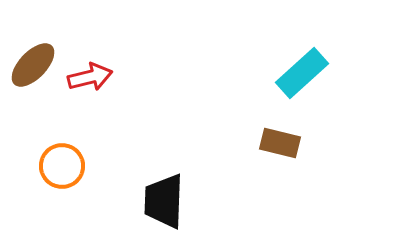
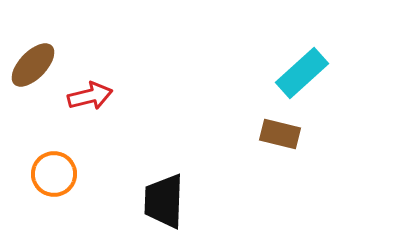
red arrow: moved 19 px down
brown rectangle: moved 9 px up
orange circle: moved 8 px left, 8 px down
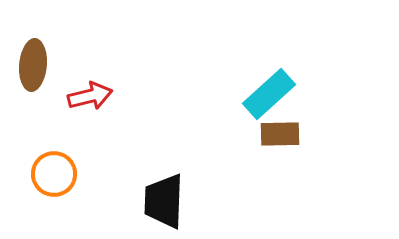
brown ellipse: rotated 39 degrees counterclockwise
cyan rectangle: moved 33 px left, 21 px down
brown rectangle: rotated 15 degrees counterclockwise
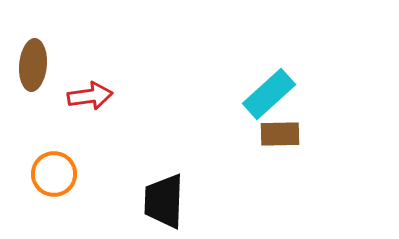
red arrow: rotated 6 degrees clockwise
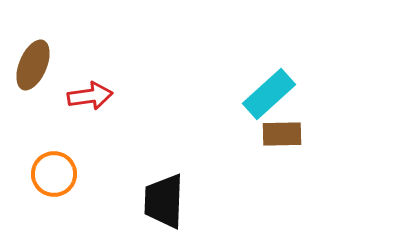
brown ellipse: rotated 18 degrees clockwise
brown rectangle: moved 2 px right
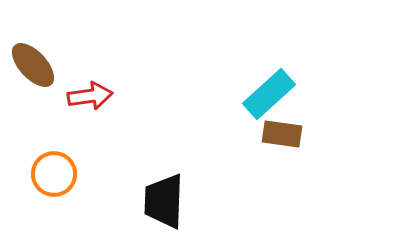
brown ellipse: rotated 66 degrees counterclockwise
brown rectangle: rotated 9 degrees clockwise
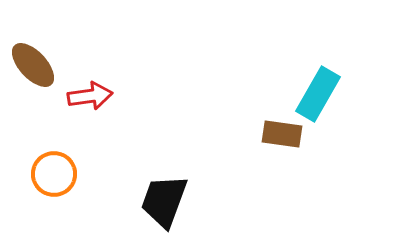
cyan rectangle: moved 49 px right; rotated 18 degrees counterclockwise
black trapezoid: rotated 18 degrees clockwise
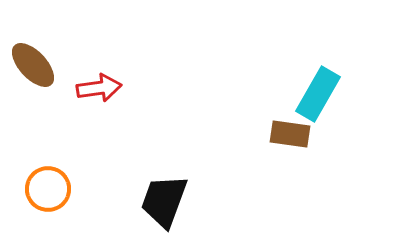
red arrow: moved 9 px right, 8 px up
brown rectangle: moved 8 px right
orange circle: moved 6 px left, 15 px down
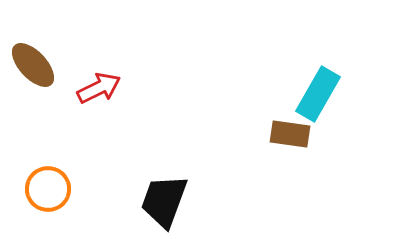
red arrow: rotated 18 degrees counterclockwise
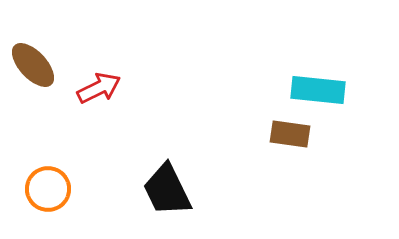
cyan rectangle: moved 4 px up; rotated 66 degrees clockwise
black trapezoid: moved 3 px right, 11 px up; rotated 46 degrees counterclockwise
